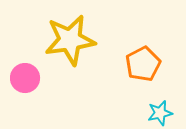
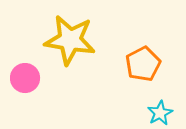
yellow star: rotated 18 degrees clockwise
cyan star: rotated 15 degrees counterclockwise
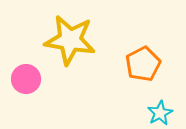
pink circle: moved 1 px right, 1 px down
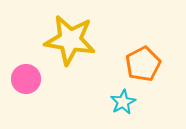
cyan star: moved 37 px left, 11 px up
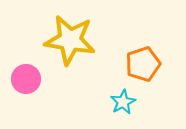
orange pentagon: rotated 8 degrees clockwise
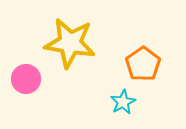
yellow star: moved 3 px down
orange pentagon: rotated 16 degrees counterclockwise
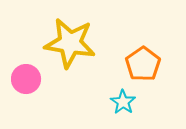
cyan star: rotated 10 degrees counterclockwise
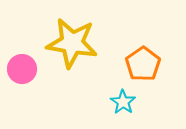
yellow star: moved 2 px right
pink circle: moved 4 px left, 10 px up
